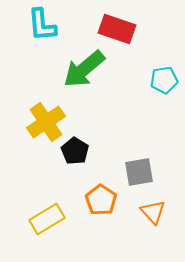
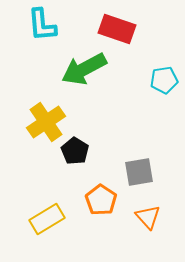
green arrow: rotated 12 degrees clockwise
orange triangle: moved 5 px left, 5 px down
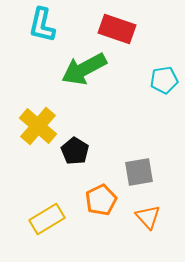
cyan L-shape: rotated 18 degrees clockwise
yellow cross: moved 8 px left, 4 px down; rotated 15 degrees counterclockwise
orange pentagon: rotated 12 degrees clockwise
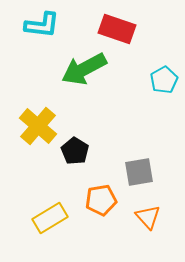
cyan L-shape: rotated 96 degrees counterclockwise
cyan pentagon: rotated 20 degrees counterclockwise
orange pentagon: rotated 16 degrees clockwise
yellow rectangle: moved 3 px right, 1 px up
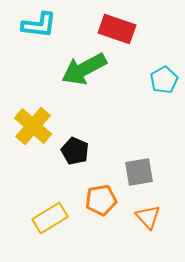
cyan L-shape: moved 3 px left
yellow cross: moved 5 px left
black pentagon: rotated 8 degrees counterclockwise
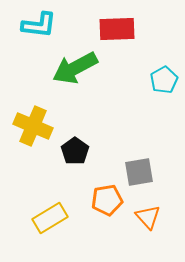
red rectangle: rotated 21 degrees counterclockwise
green arrow: moved 9 px left, 1 px up
yellow cross: rotated 18 degrees counterclockwise
black pentagon: rotated 12 degrees clockwise
orange pentagon: moved 6 px right
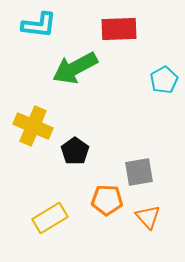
red rectangle: moved 2 px right
orange pentagon: rotated 12 degrees clockwise
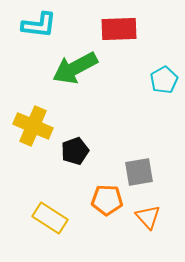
black pentagon: rotated 16 degrees clockwise
yellow rectangle: rotated 64 degrees clockwise
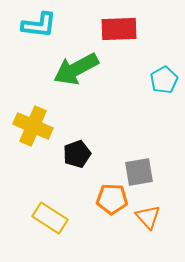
green arrow: moved 1 px right, 1 px down
black pentagon: moved 2 px right, 3 px down
orange pentagon: moved 5 px right, 1 px up
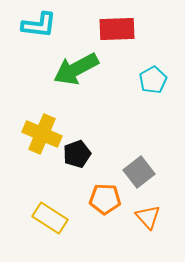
red rectangle: moved 2 px left
cyan pentagon: moved 11 px left
yellow cross: moved 9 px right, 8 px down
gray square: rotated 28 degrees counterclockwise
orange pentagon: moved 7 px left
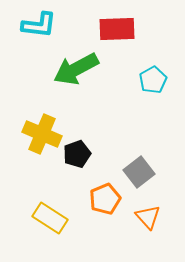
orange pentagon: rotated 24 degrees counterclockwise
